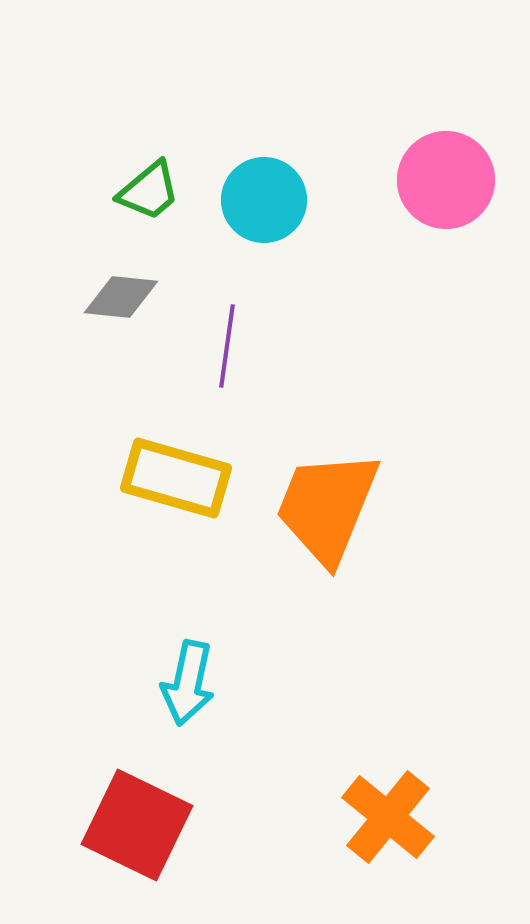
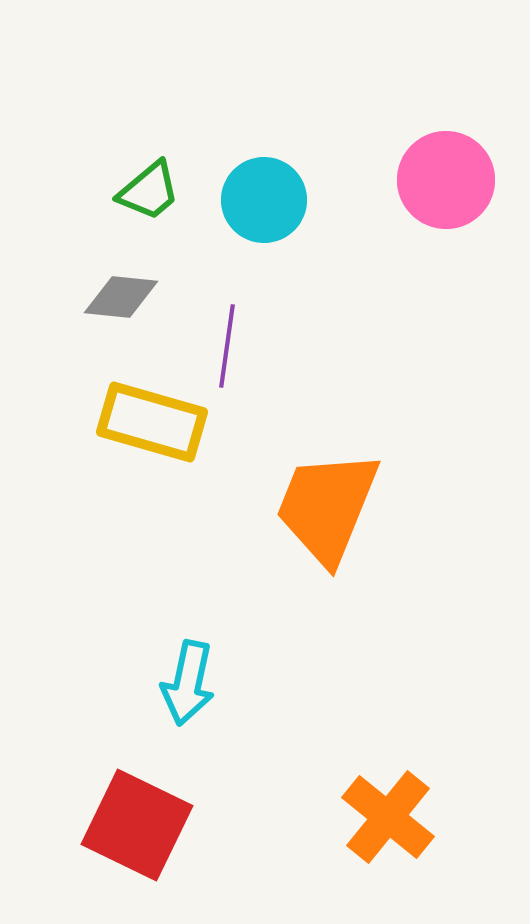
yellow rectangle: moved 24 px left, 56 px up
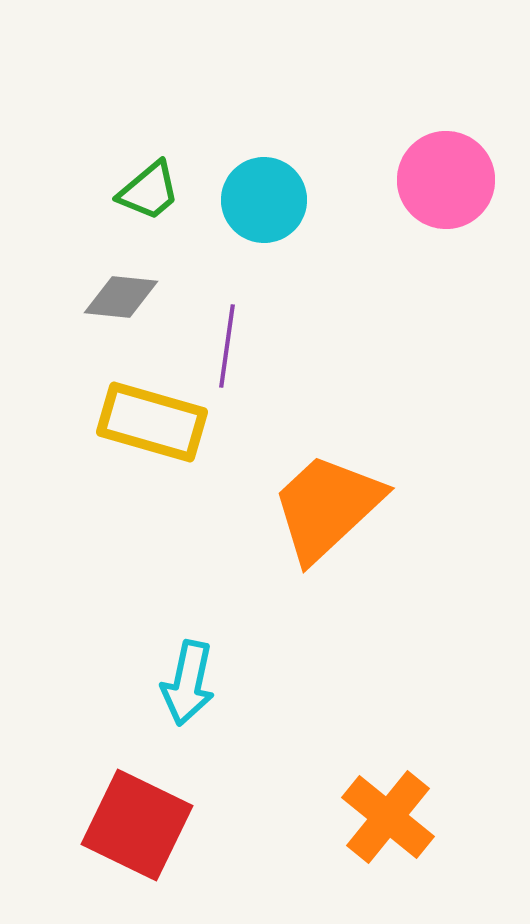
orange trapezoid: rotated 25 degrees clockwise
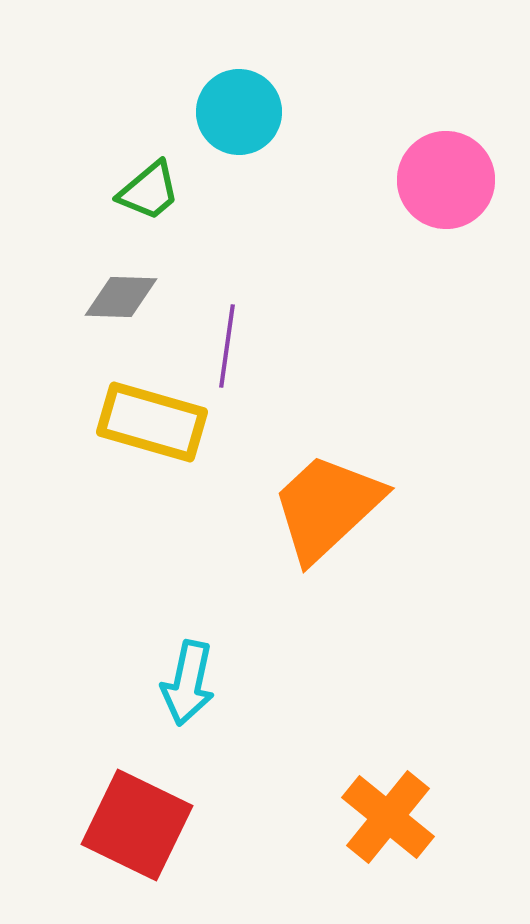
cyan circle: moved 25 px left, 88 px up
gray diamond: rotated 4 degrees counterclockwise
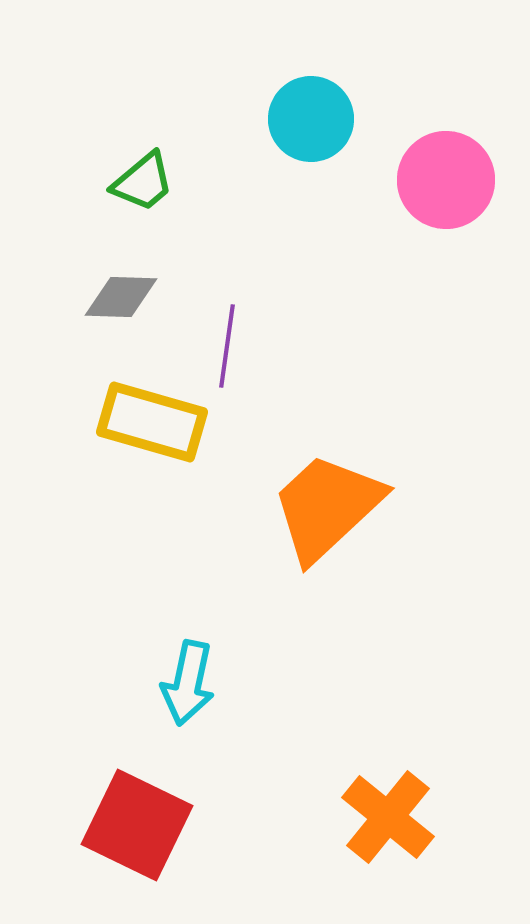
cyan circle: moved 72 px right, 7 px down
green trapezoid: moved 6 px left, 9 px up
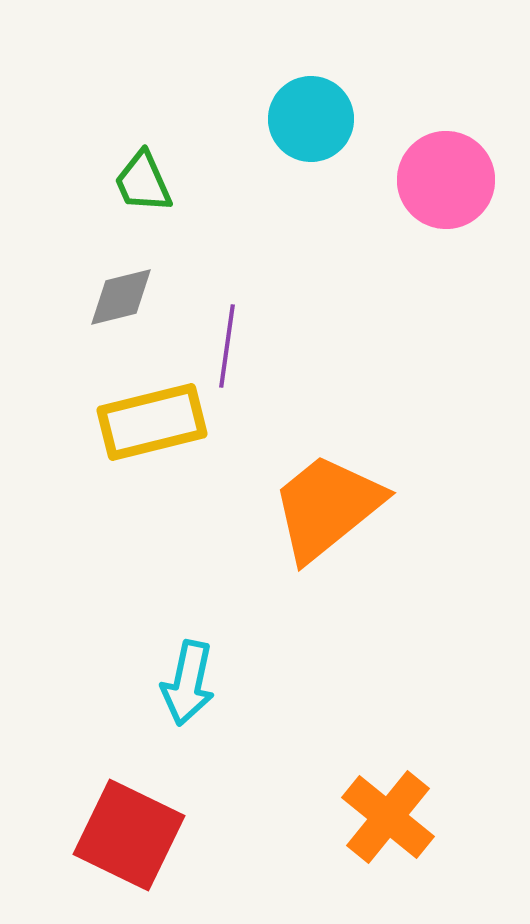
green trapezoid: rotated 106 degrees clockwise
gray diamond: rotated 16 degrees counterclockwise
yellow rectangle: rotated 30 degrees counterclockwise
orange trapezoid: rotated 4 degrees clockwise
red square: moved 8 px left, 10 px down
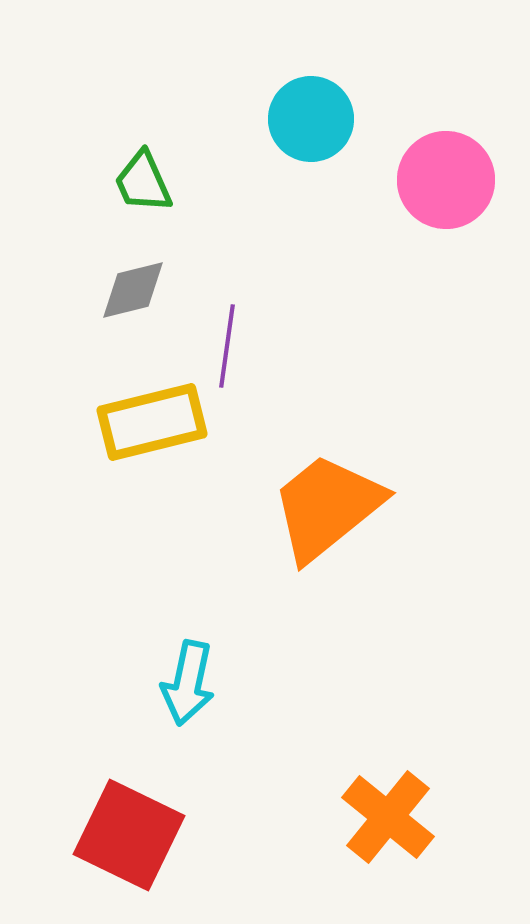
gray diamond: moved 12 px right, 7 px up
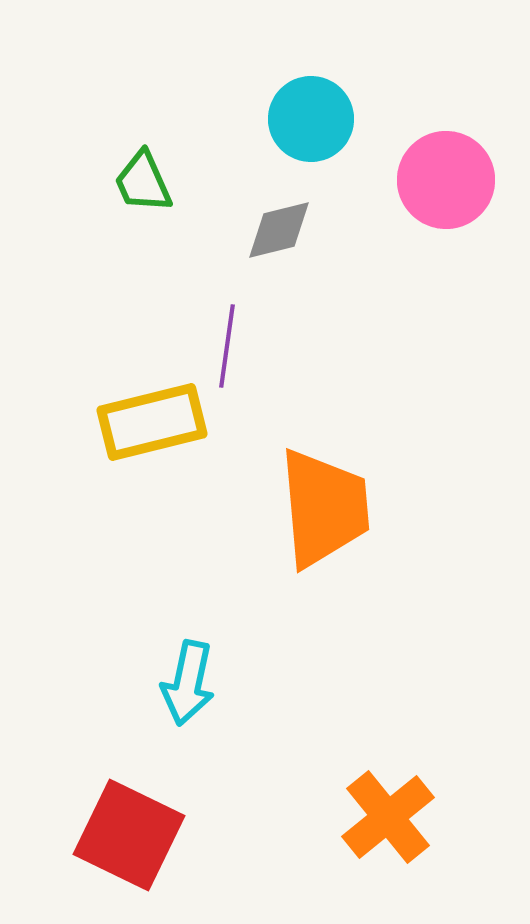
gray diamond: moved 146 px right, 60 px up
orange trapezoid: moved 3 px left, 1 px down; rotated 124 degrees clockwise
orange cross: rotated 12 degrees clockwise
